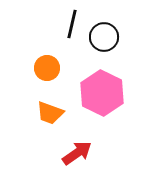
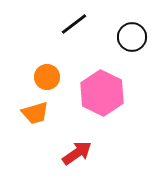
black line: moved 2 px right; rotated 40 degrees clockwise
black circle: moved 28 px right
orange circle: moved 9 px down
orange trapezoid: moved 15 px left; rotated 36 degrees counterclockwise
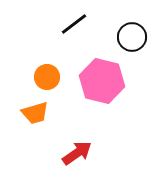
pink hexagon: moved 12 px up; rotated 12 degrees counterclockwise
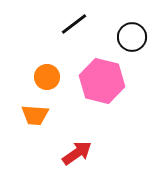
orange trapezoid: moved 2 px down; rotated 20 degrees clockwise
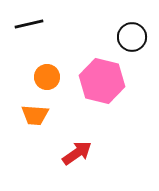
black line: moved 45 px left; rotated 24 degrees clockwise
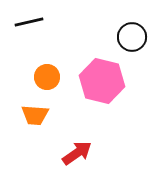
black line: moved 2 px up
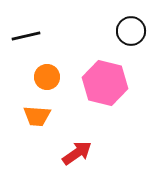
black line: moved 3 px left, 14 px down
black circle: moved 1 px left, 6 px up
pink hexagon: moved 3 px right, 2 px down
orange trapezoid: moved 2 px right, 1 px down
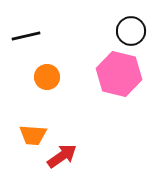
pink hexagon: moved 14 px right, 9 px up
orange trapezoid: moved 4 px left, 19 px down
red arrow: moved 15 px left, 3 px down
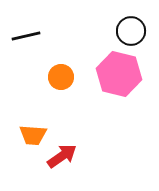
orange circle: moved 14 px right
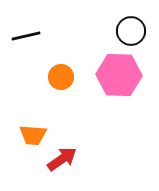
pink hexagon: moved 1 px down; rotated 12 degrees counterclockwise
red arrow: moved 3 px down
